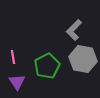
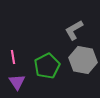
gray L-shape: rotated 15 degrees clockwise
gray hexagon: moved 1 px down
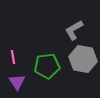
gray hexagon: moved 1 px up
green pentagon: rotated 20 degrees clockwise
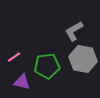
gray L-shape: moved 1 px down
pink line: moved 1 px right; rotated 64 degrees clockwise
purple triangle: moved 5 px right; rotated 42 degrees counterclockwise
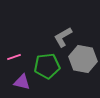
gray L-shape: moved 11 px left, 6 px down
pink line: rotated 16 degrees clockwise
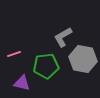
pink line: moved 3 px up
green pentagon: moved 1 px left
purple triangle: moved 1 px down
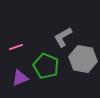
pink line: moved 2 px right, 7 px up
green pentagon: rotated 30 degrees clockwise
purple triangle: moved 2 px left, 5 px up; rotated 36 degrees counterclockwise
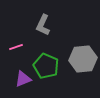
gray L-shape: moved 20 px left, 12 px up; rotated 35 degrees counterclockwise
gray hexagon: rotated 16 degrees counterclockwise
purple triangle: moved 3 px right, 1 px down
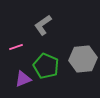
gray L-shape: rotated 30 degrees clockwise
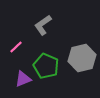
pink line: rotated 24 degrees counterclockwise
gray hexagon: moved 1 px left, 1 px up; rotated 8 degrees counterclockwise
